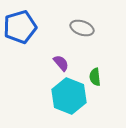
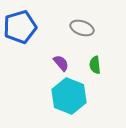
green semicircle: moved 12 px up
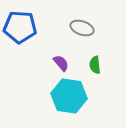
blue pentagon: rotated 20 degrees clockwise
cyan hexagon: rotated 12 degrees counterclockwise
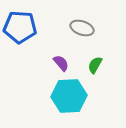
green semicircle: rotated 36 degrees clockwise
cyan hexagon: rotated 12 degrees counterclockwise
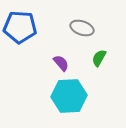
green semicircle: moved 4 px right, 7 px up
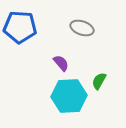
green semicircle: moved 23 px down
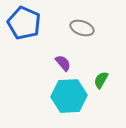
blue pentagon: moved 4 px right, 4 px up; rotated 20 degrees clockwise
purple semicircle: moved 2 px right
green semicircle: moved 2 px right, 1 px up
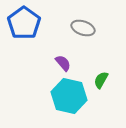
blue pentagon: rotated 12 degrees clockwise
gray ellipse: moved 1 px right
cyan hexagon: rotated 16 degrees clockwise
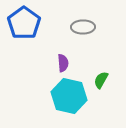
gray ellipse: moved 1 px up; rotated 20 degrees counterclockwise
purple semicircle: rotated 36 degrees clockwise
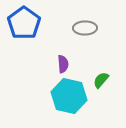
gray ellipse: moved 2 px right, 1 px down
purple semicircle: moved 1 px down
green semicircle: rotated 12 degrees clockwise
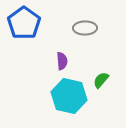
purple semicircle: moved 1 px left, 3 px up
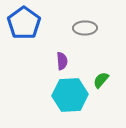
cyan hexagon: moved 1 px right, 1 px up; rotated 16 degrees counterclockwise
